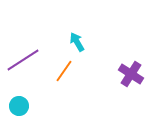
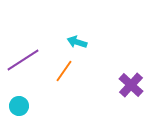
cyan arrow: rotated 42 degrees counterclockwise
purple cross: moved 11 px down; rotated 10 degrees clockwise
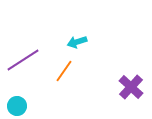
cyan arrow: rotated 36 degrees counterclockwise
purple cross: moved 2 px down
cyan circle: moved 2 px left
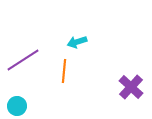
orange line: rotated 30 degrees counterclockwise
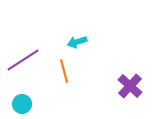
orange line: rotated 20 degrees counterclockwise
purple cross: moved 1 px left, 1 px up
cyan circle: moved 5 px right, 2 px up
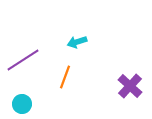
orange line: moved 1 px right, 6 px down; rotated 35 degrees clockwise
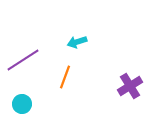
purple cross: rotated 15 degrees clockwise
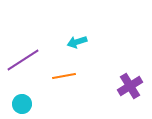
orange line: moved 1 px left, 1 px up; rotated 60 degrees clockwise
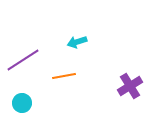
cyan circle: moved 1 px up
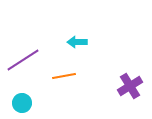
cyan arrow: rotated 18 degrees clockwise
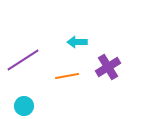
orange line: moved 3 px right
purple cross: moved 22 px left, 19 px up
cyan circle: moved 2 px right, 3 px down
